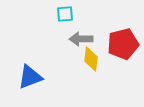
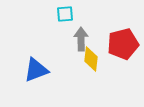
gray arrow: rotated 90 degrees clockwise
blue triangle: moved 6 px right, 7 px up
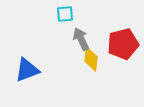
gray arrow: rotated 25 degrees counterclockwise
blue triangle: moved 9 px left
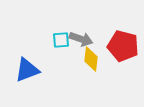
cyan square: moved 4 px left, 26 px down
gray arrow: rotated 135 degrees clockwise
red pentagon: moved 2 px down; rotated 28 degrees clockwise
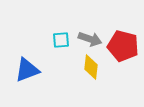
gray arrow: moved 9 px right
yellow diamond: moved 8 px down
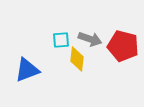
yellow diamond: moved 14 px left, 8 px up
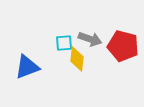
cyan square: moved 3 px right, 3 px down
blue triangle: moved 3 px up
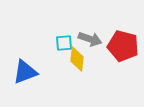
blue triangle: moved 2 px left, 5 px down
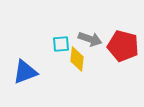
cyan square: moved 3 px left, 1 px down
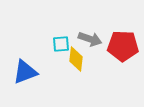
red pentagon: rotated 12 degrees counterclockwise
yellow diamond: moved 1 px left
